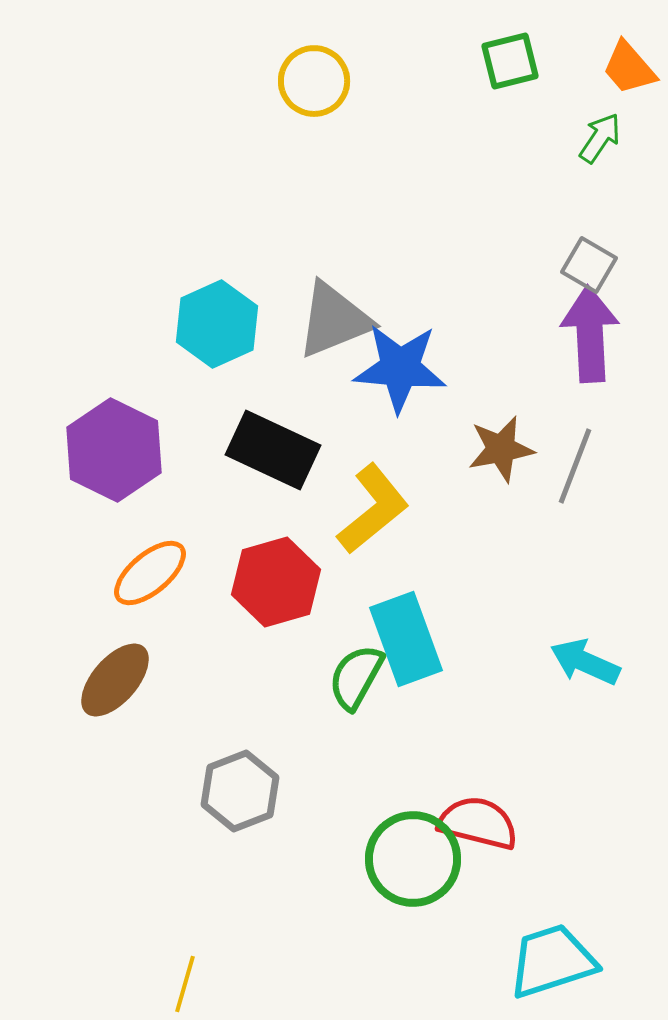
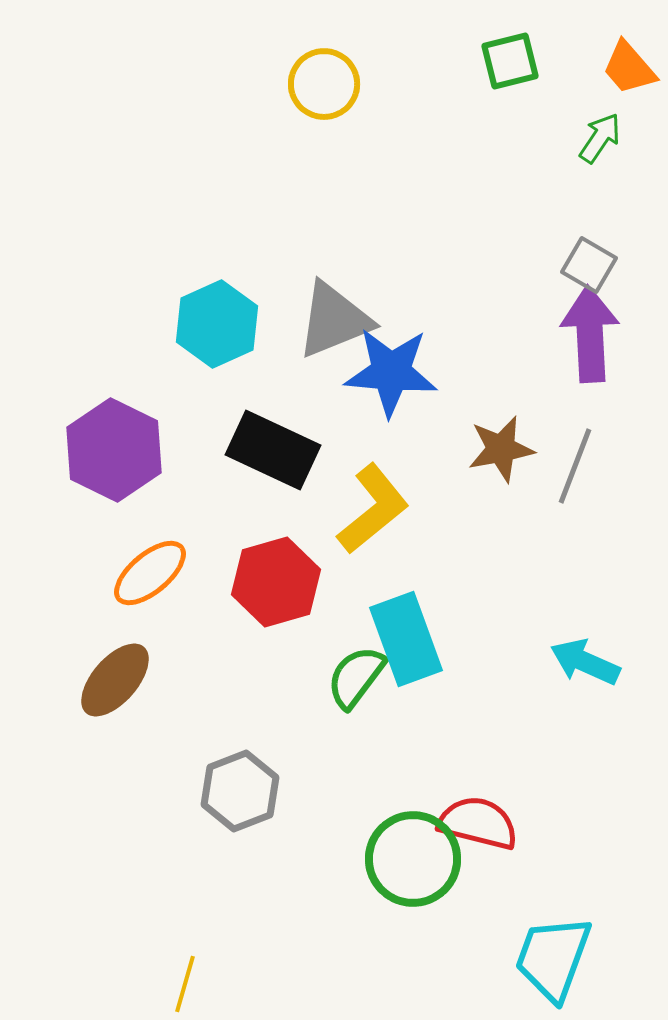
yellow circle: moved 10 px right, 3 px down
blue star: moved 9 px left, 4 px down
green semicircle: rotated 8 degrees clockwise
cyan trapezoid: moved 1 px right, 3 px up; rotated 52 degrees counterclockwise
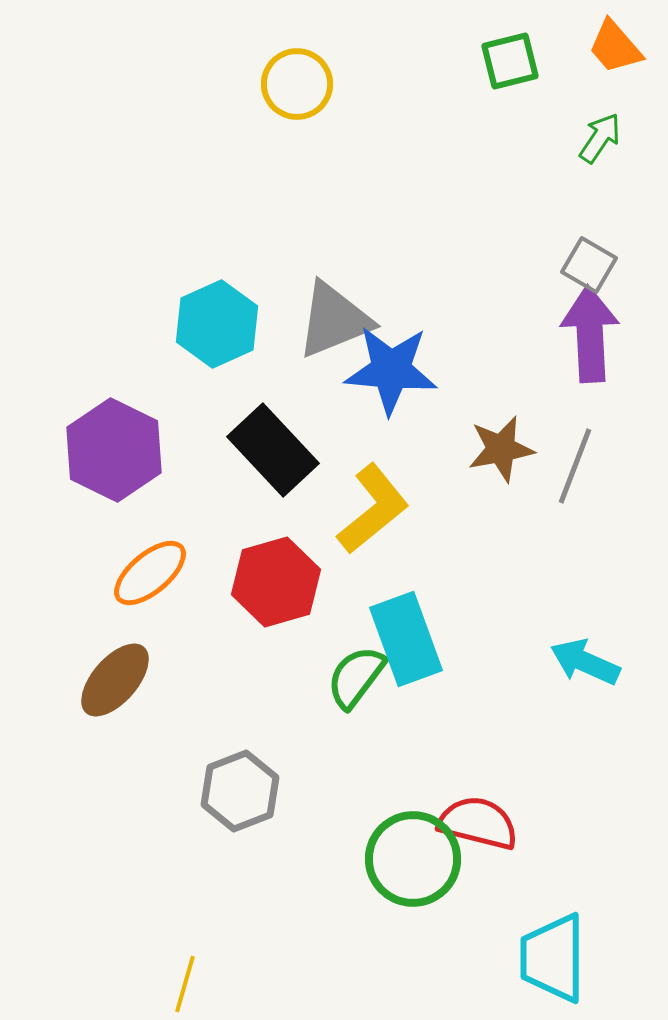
orange trapezoid: moved 14 px left, 21 px up
yellow circle: moved 27 px left
blue star: moved 2 px up
black rectangle: rotated 22 degrees clockwise
cyan trapezoid: rotated 20 degrees counterclockwise
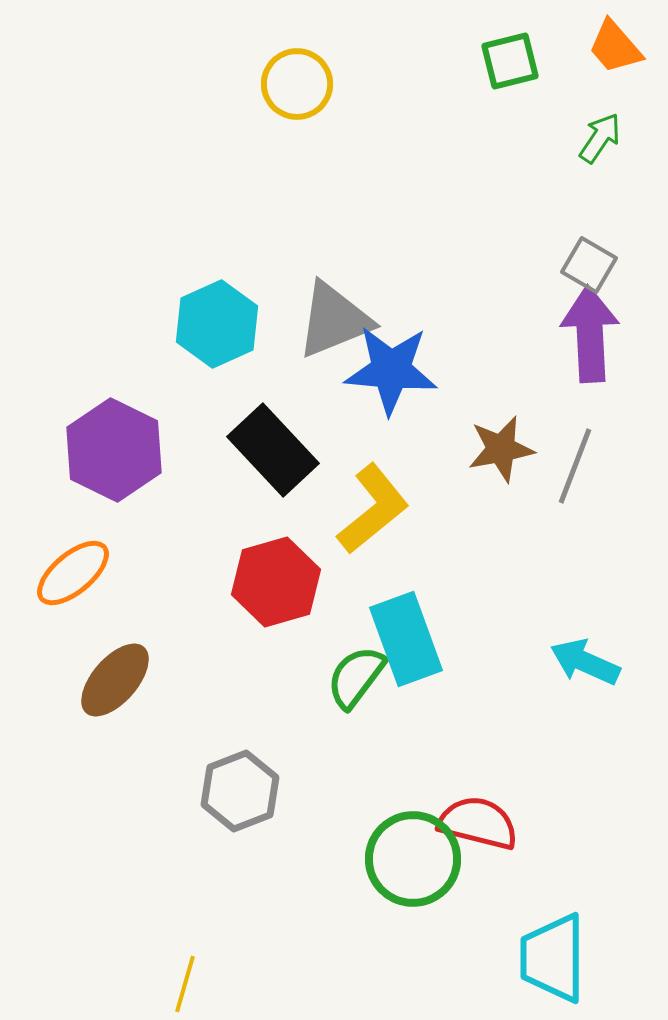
orange ellipse: moved 77 px left
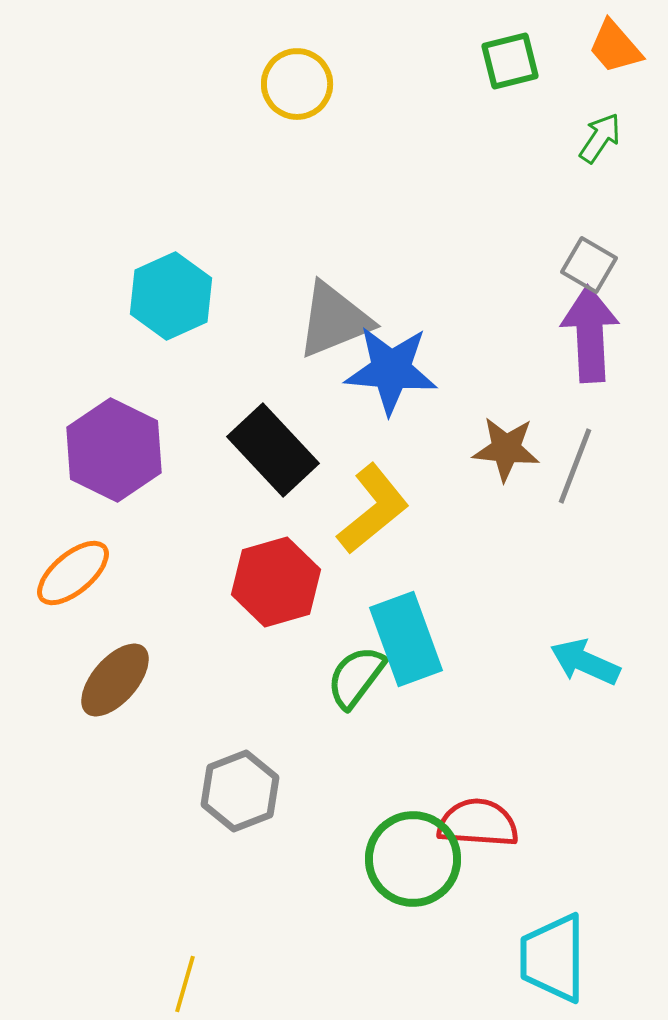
cyan hexagon: moved 46 px left, 28 px up
brown star: moved 5 px right; rotated 16 degrees clockwise
red semicircle: rotated 10 degrees counterclockwise
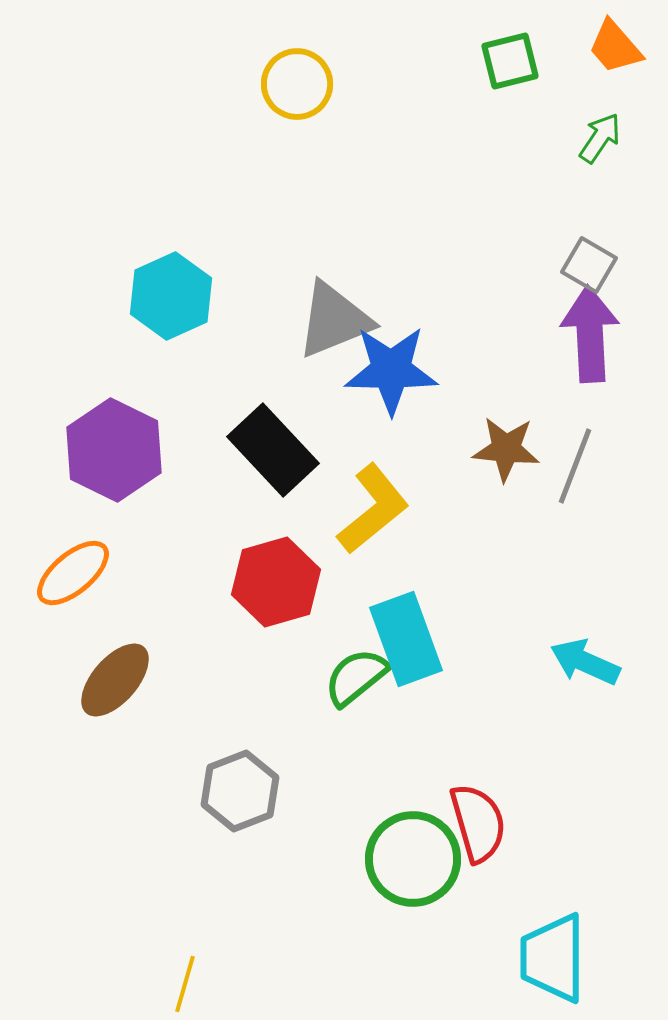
blue star: rotated 4 degrees counterclockwise
green semicircle: rotated 14 degrees clockwise
red semicircle: rotated 70 degrees clockwise
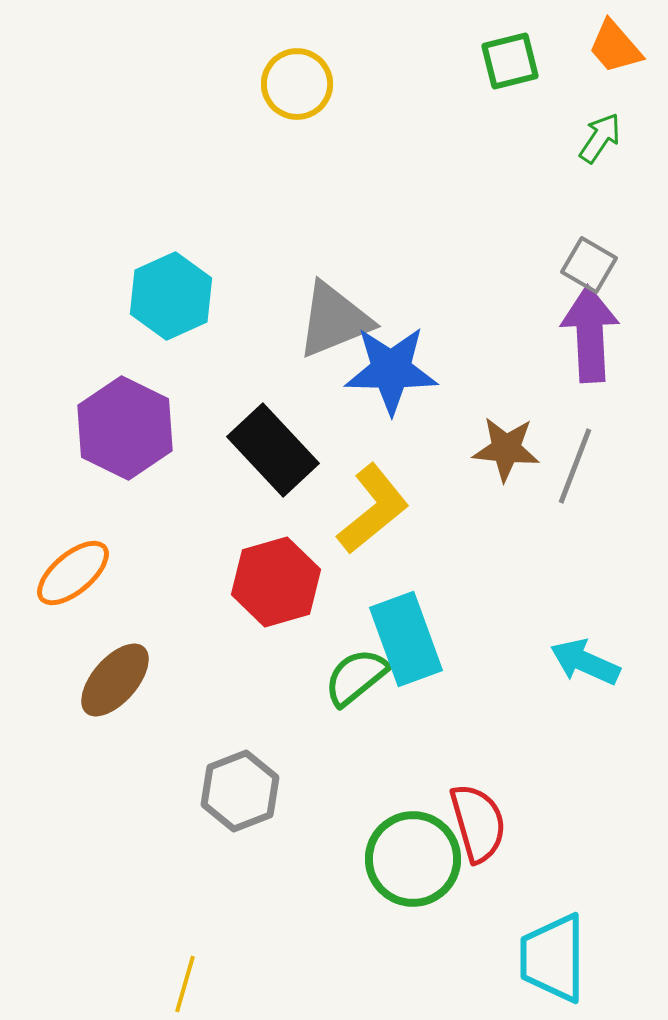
purple hexagon: moved 11 px right, 22 px up
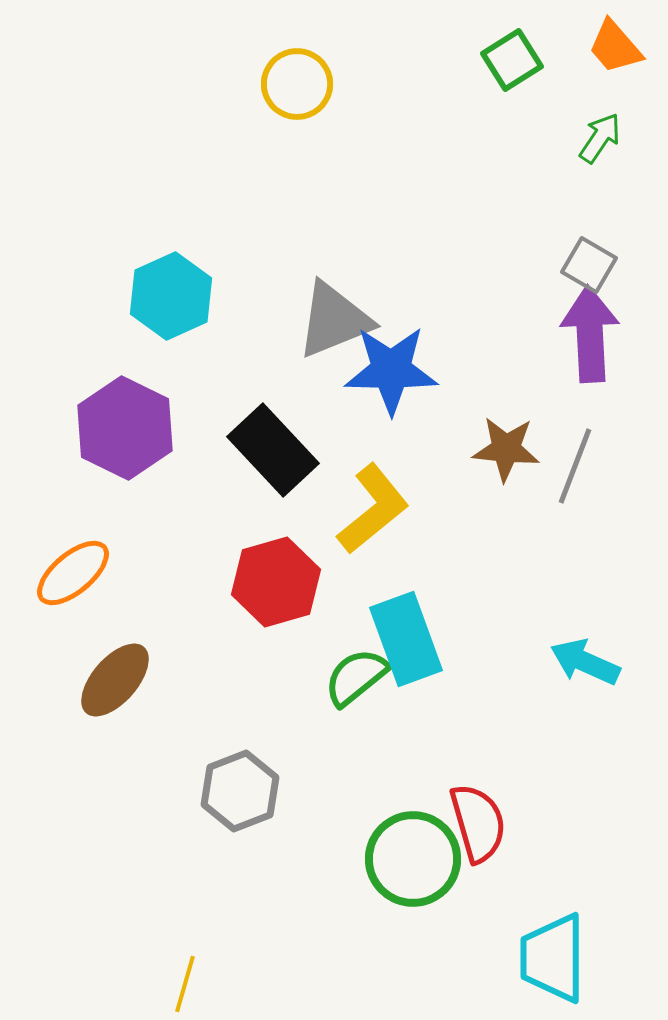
green square: moved 2 px right, 1 px up; rotated 18 degrees counterclockwise
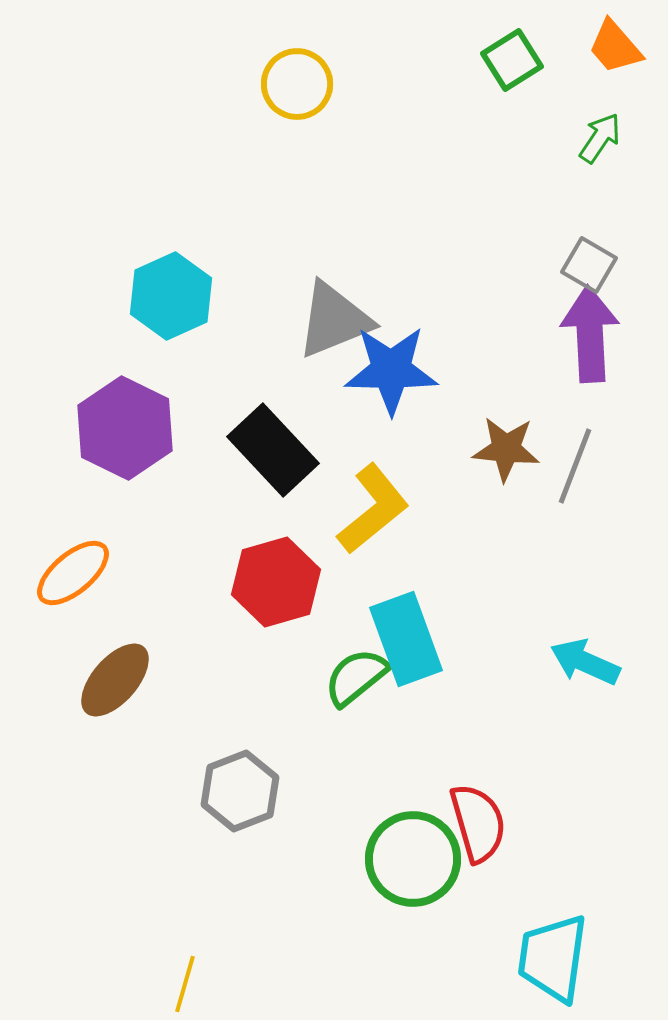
cyan trapezoid: rotated 8 degrees clockwise
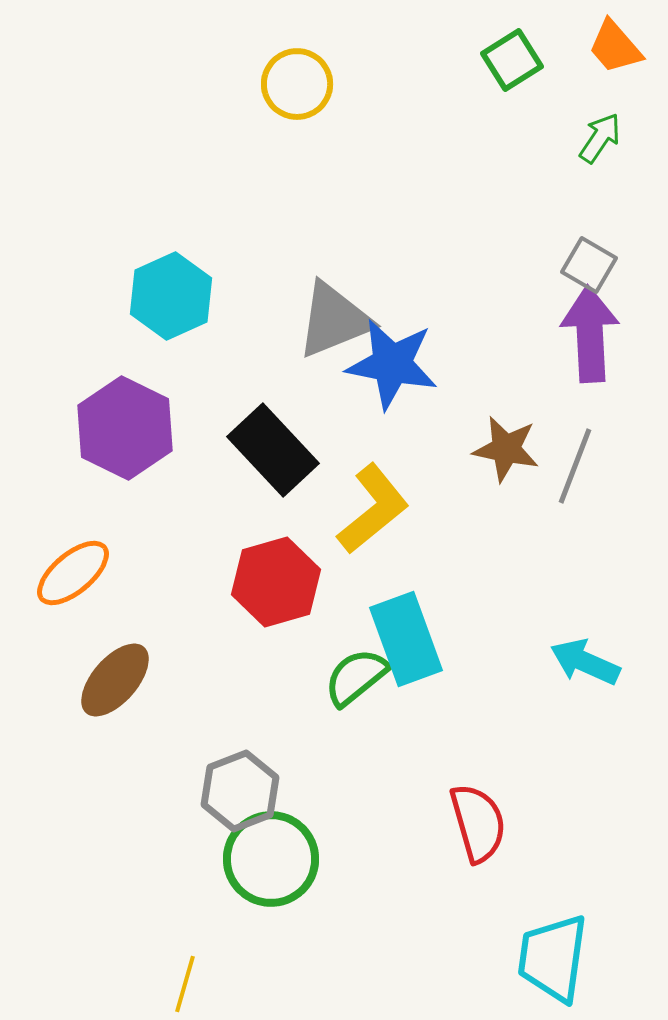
blue star: moved 1 px right, 6 px up; rotated 10 degrees clockwise
brown star: rotated 6 degrees clockwise
green circle: moved 142 px left
